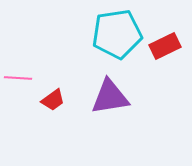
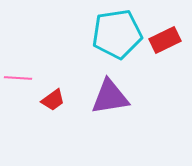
red rectangle: moved 6 px up
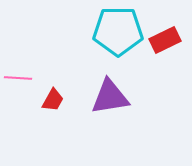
cyan pentagon: moved 1 px right, 3 px up; rotated 9 degrees clockwise
red trapezoid: rotated 25 degrees counterclockwise
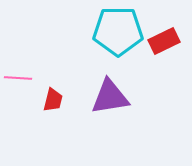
red rectangle: moved 1 px left, 1 px down
red trapezoid: rotated 15 degrees counterclockwise
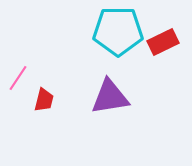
red rectangle: moved 1 px left, 1 px down
pink line: rotated 60 degrees counterclockwise
red trapezoid: moved 9 px left
